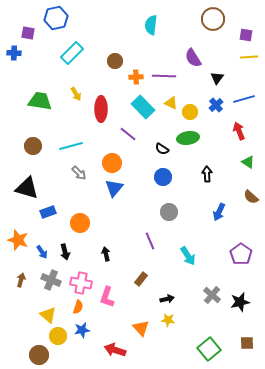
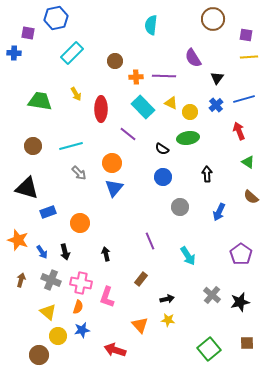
gray circle at (169, 212): moved 11 px right, 5 px up
yellow triangle at (48, 315): moved 3 px up
orange triangle at (141, 328): moved 1 px left, 3 px up
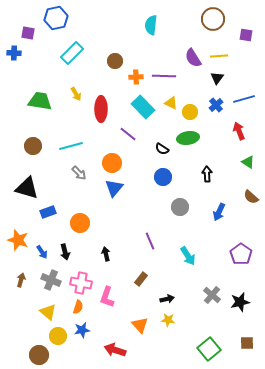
yellow line at (249, 57): moved 30 px left, 1 px up
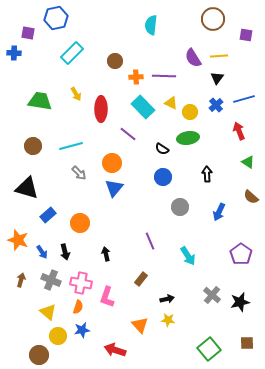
blue rectangle at (48, 212): moved 3 px down; rotated 21 degrees counterclockwise
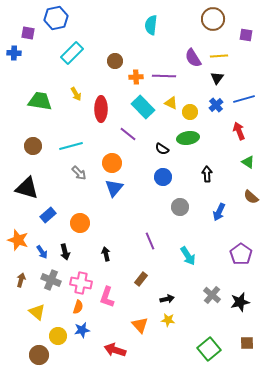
yellow triangle at (48, 312): moved 11 px left
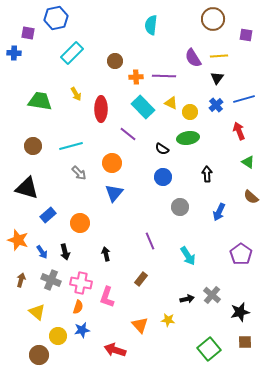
blue triangle at (114, 188): moved 5 px down
black arrow at (167, 299): moved 20 px right
black star at (240, 302): moved 10 px down
brown square at (247, 343): moved 2 px left, 1 px up
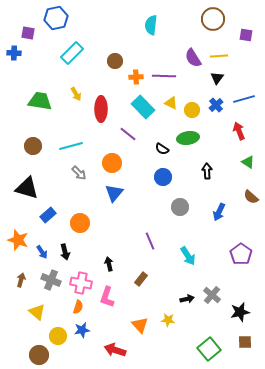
yellow circle at (190, 112): moved 2 px right, 2 px up
black arrow at (207, 174): moved 3 px up
black arrow at (106, 254): moved 3 px right, 10 px down
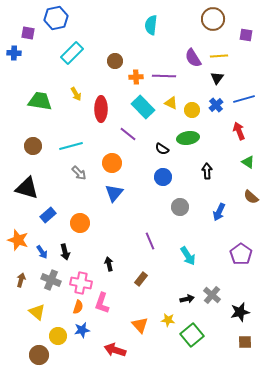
pink L-shape at (107, 297): moved 5 px left, 6 px down
green square at (209, 349): moved 17 px left, 14 px up
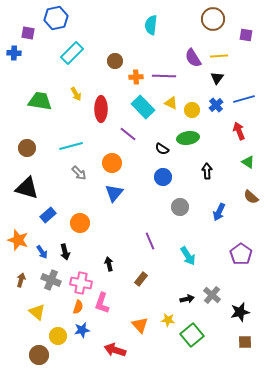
brown circle at (33, 146): moved 6 px left, 2 px down
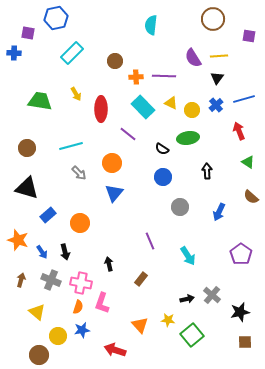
purple square at (246, 35): moved 3 px right, 1 px down
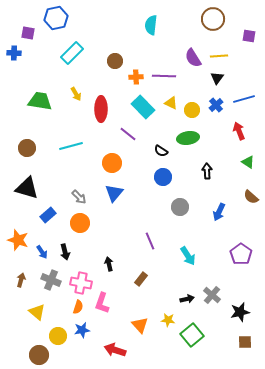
black semicircle at (162, 149): moved 1 px left, 2 px down
gray arrow at (79, 173): moved 24 px down
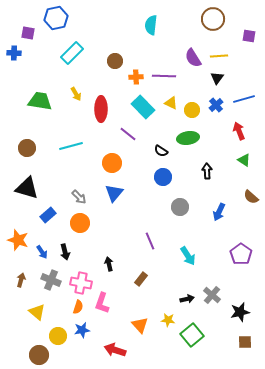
green triangle at (248, 162): moved 4 px left, 2 px up
